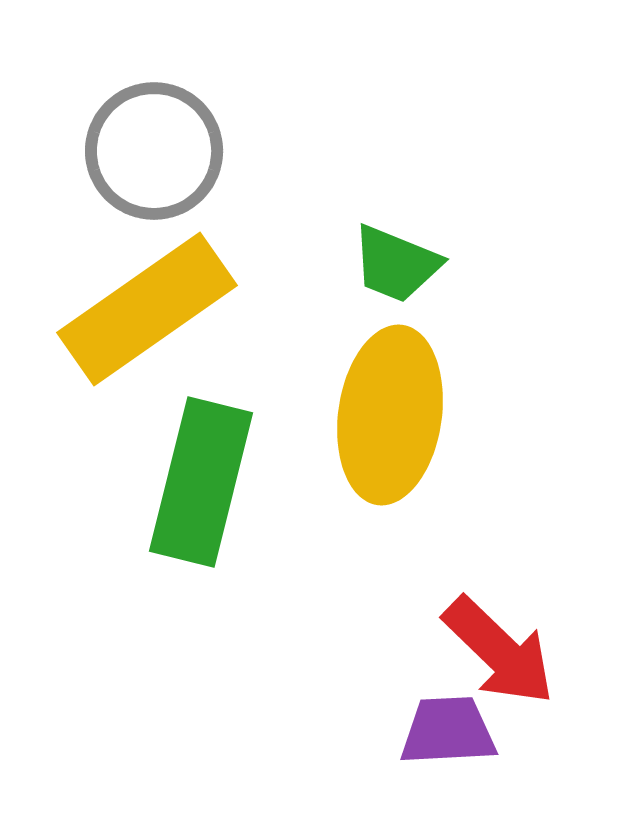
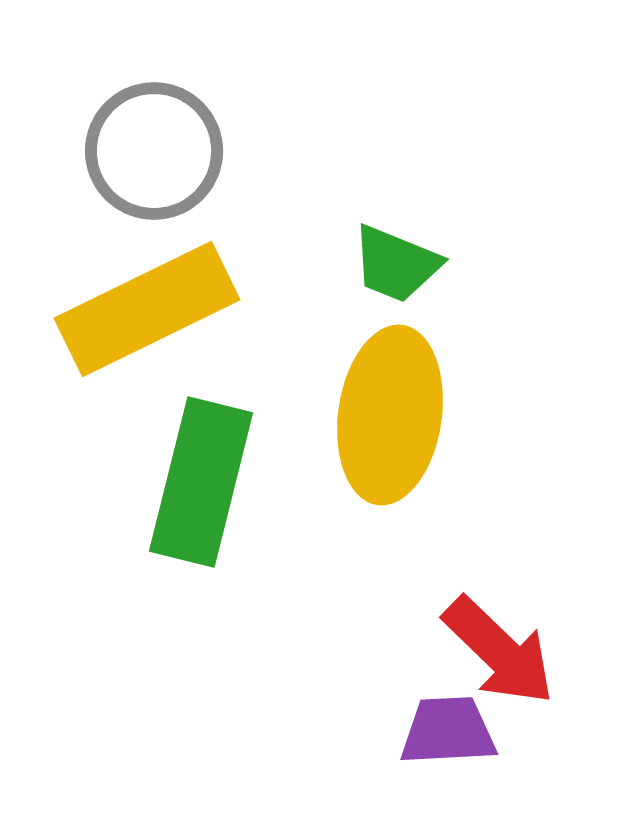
yellow rectangle: rotated 9 degrees clockwise
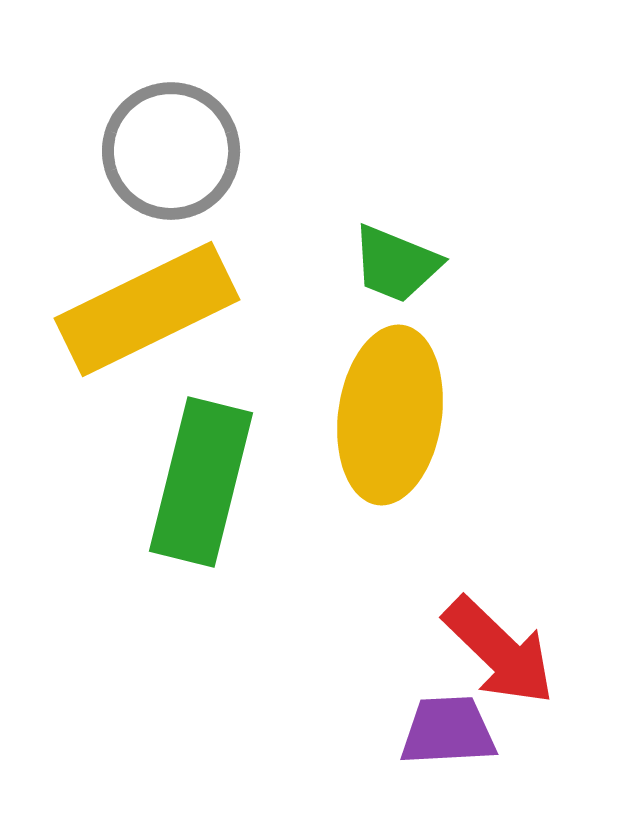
gray circle: moved 17 px right
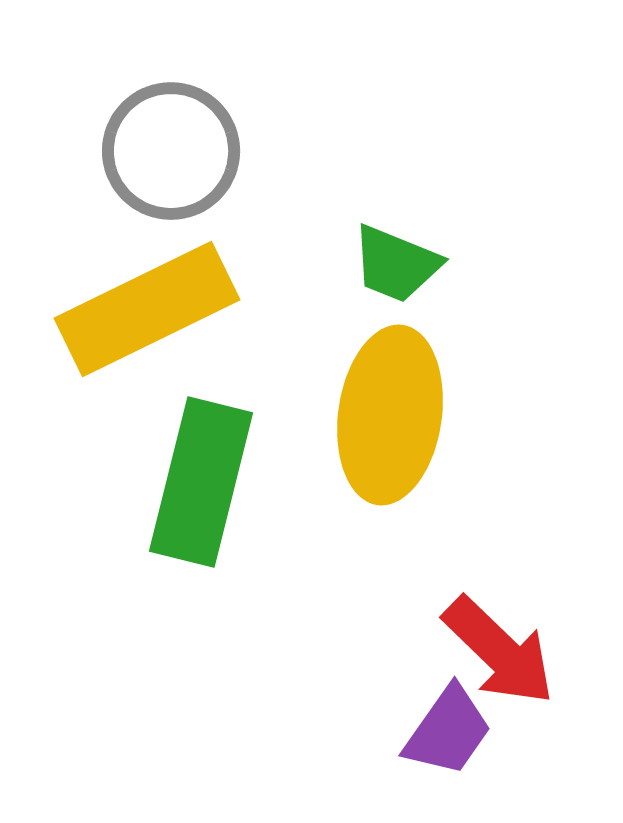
purple trapezoid: rotated 128 degrees clockwise
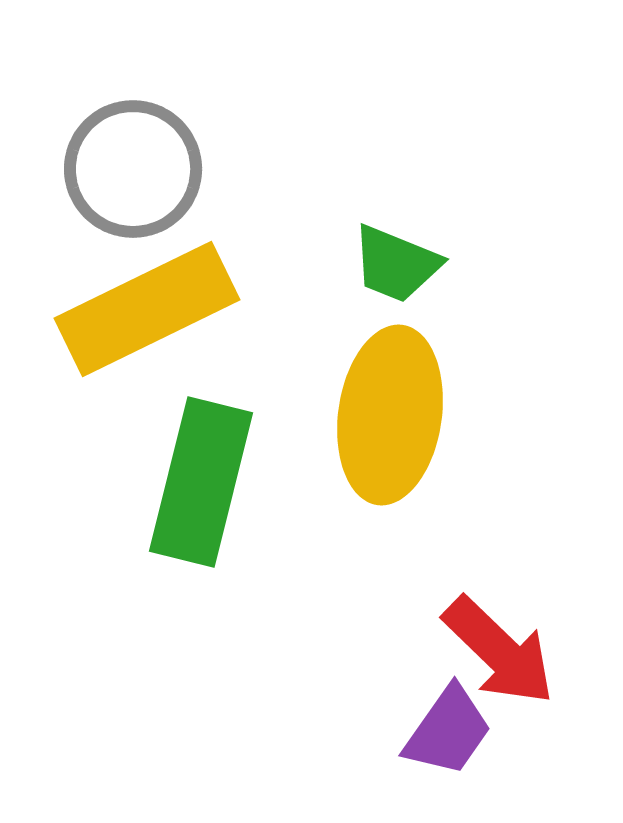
gray circle: moved 38 px left, 18 px down
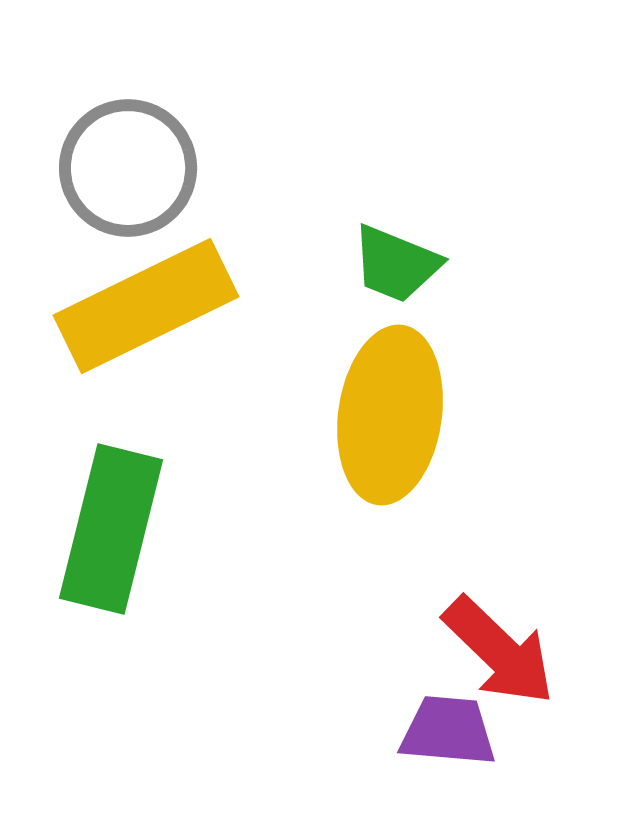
gray circle: moved 5 px left, 1 px up
yellow rectangle: moved 1 px left, 3 px up
green rectangle: moved 90 px left, 47 px down
purple trapezoid: rotated 120 degrees counterclockwise
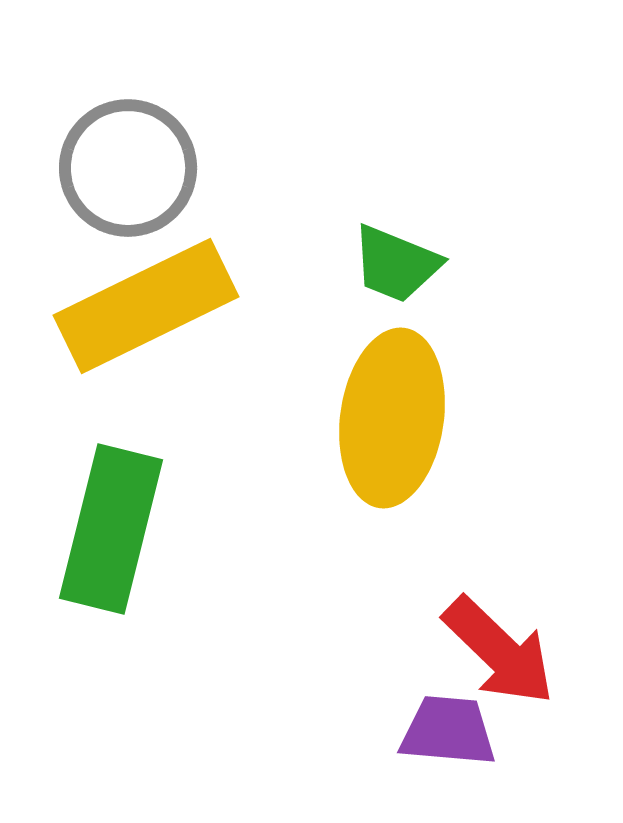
yellow ellipse: moved 2 px right, 3 px down
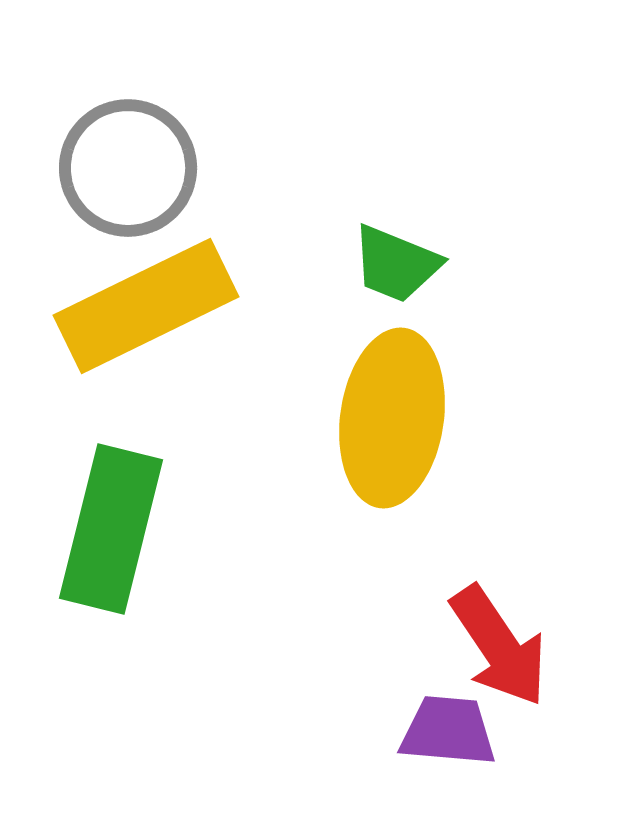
red arrow: moved 5 px up; rotated 12 degrees clockwise
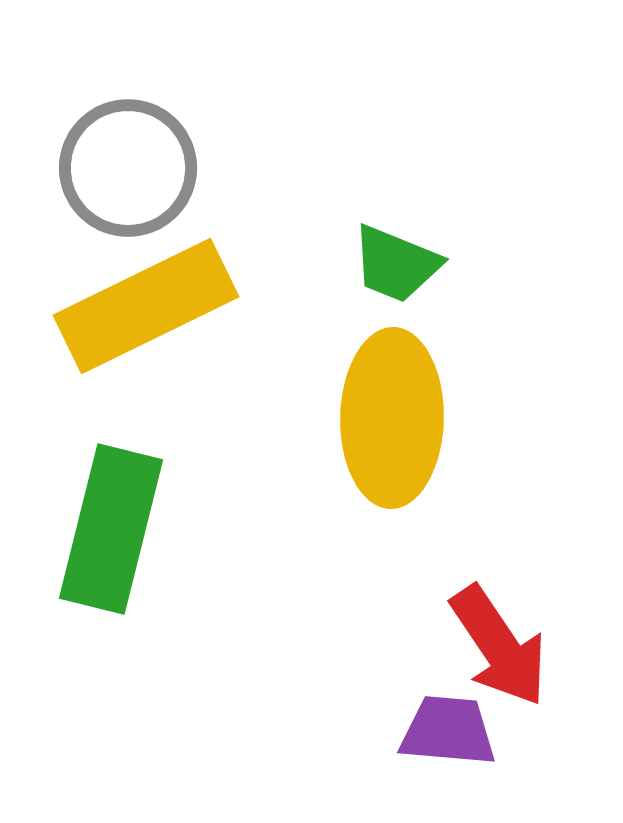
yellow ellipse: rotated 7 degrees counterclockwise
